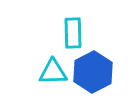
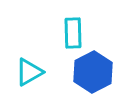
cyan triangle: moved 24 px left; rotated 28 degrees counterclockwise
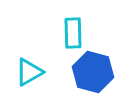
blue hexagon: rotated 18 degrees counterclockwise
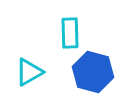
cyan rectangle: moved 3 px left
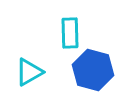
blue hexagon: moved 2 px up
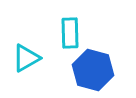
cyan triangle: moved 3 px left, 14 px up
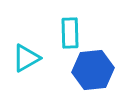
blue hexagon: rotated 21 degrees counterclockwise
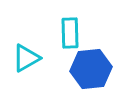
blue hexagon: moved 2 px left, 1 px up
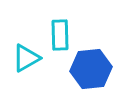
cyan rectangle: moved 10 px left, 2 px down
